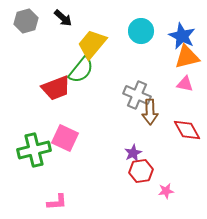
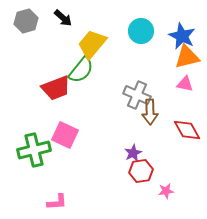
pink square: moved 3 px up
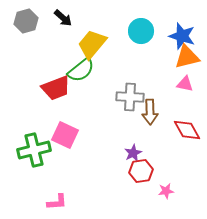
blue star: rotated 8 degrees counterclockwise
green semicircle: rotated 12 degrees clockwise
gray cross: moved 7 px left, 2 px down; rotated 20 degrees counterclockwise
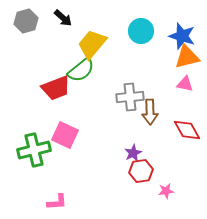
gray cross: rotated 8 degrees counterclockwise
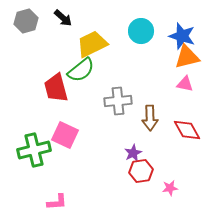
yellow trapezoid: rotated 24 degrees clockwise
red trapezoid: rotated 96 degrees clockwise
gray cross: moved 12 px left, 4 px down
brown arrow: moved 6 px down
pink star: moved 4 px right, 3 px up
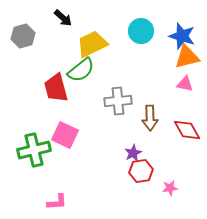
gray hexagon: moved 3 px left, 15 px down
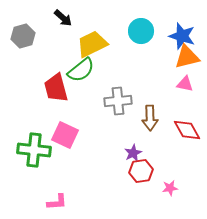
green cross: rotated 20 degrees clockwise
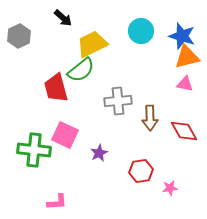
gray hexagon: moved 4 px left; rotated 10 degrees counterclockwise
red diamond: moved 3 px left, 1 px down
purple star: moved 34 px left
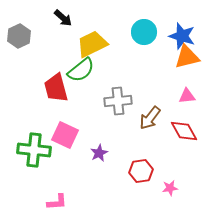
cyan circle: moved 3 px right, 1 px down
pink triangle: moved 2 px right, 12 px down; rotated 18 degrees counterclockwise
brown arrow: rotated 40 degrees clockwise
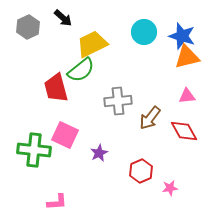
gray hexagon: moved 9 px right, 9 px up
red hexagon: rotated 15 degrees counterclockwise
